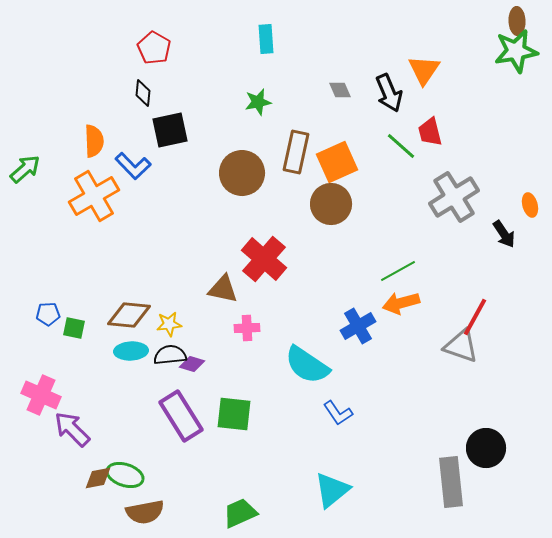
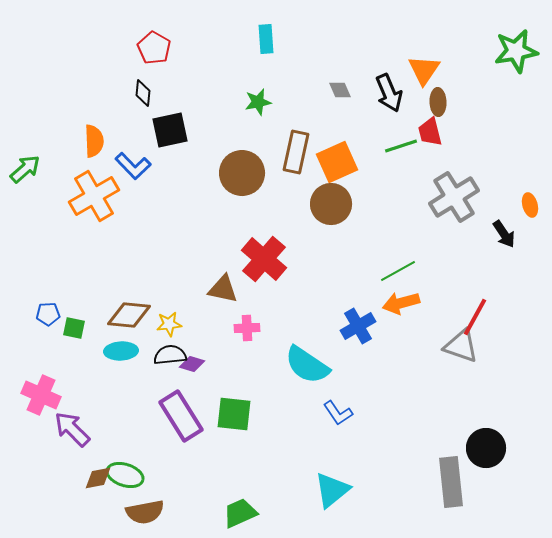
brown ellipse at (517, 21): moved 79 px left, 81 px down
green line at (401, 146): rotated 60 degrees counterclockwise
cyan ellipse at (131, 351): moved 10 px left
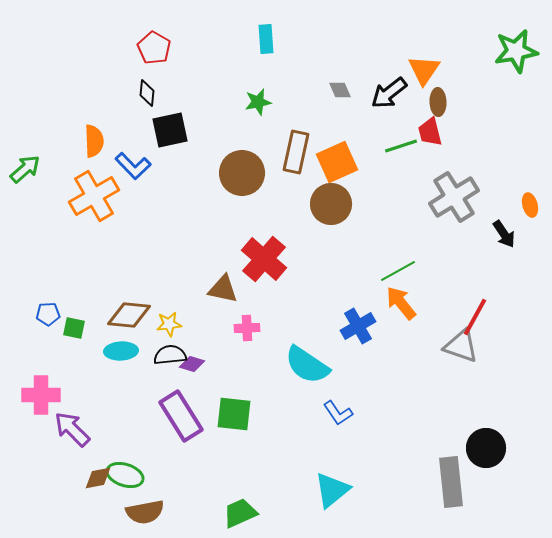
black diamond at (143, 93): moved 4 px right
black arrow at (389, 93): rotated 75 degrees clockwise
orange arrow at (401, 303): rotated 66 degrees clockwise
pink cross at (41, 395): rotated 24 degrees counterclockwise
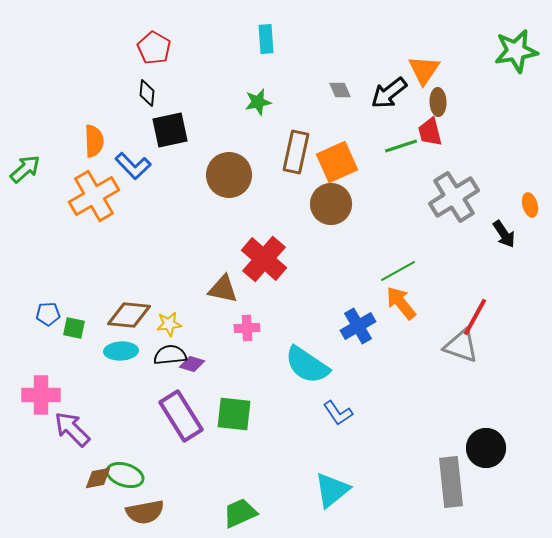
brown circle at (242, 173): moved 13 px left, 2 px down
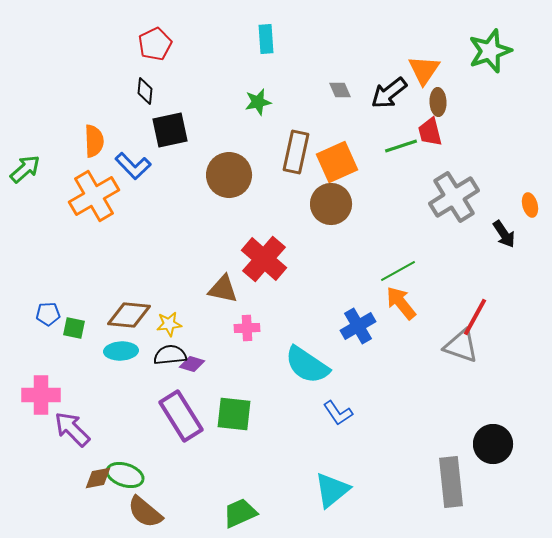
red pentagon at (154, 48): moved 1 px right, 4 px up; rotated 16 degrees clockwise
green star at (516, 51): moved 26 px left; rotated 9 degrees counterclockwise
black diamond at (147, 93): moved 2 px left, 2 px up
black circle at (486, 448): moved 7 px right, 4 px up
brown semicircle at (145, 512): rotated 51 degrees clockwise
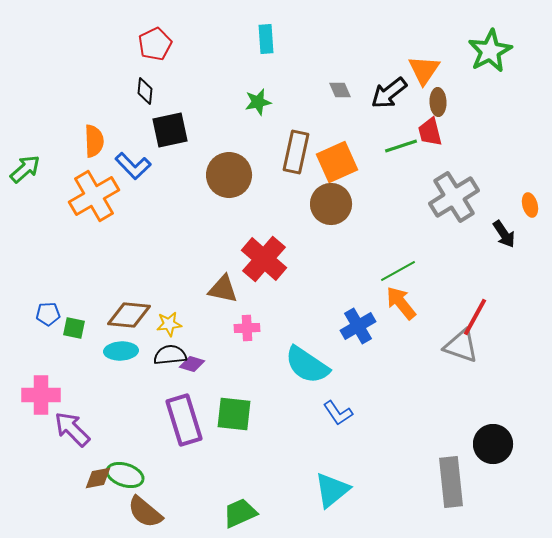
green star at (490, 51): rotated 9 degrees counterclockwise
purple rectangle at (181, 416): moved 3 px right, 4 px down; rotated 15 degrees clockwise
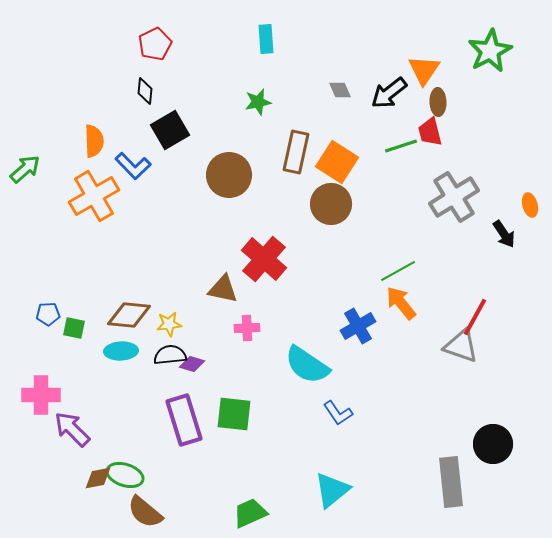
black square at (170, 130): rotated 18 degrees counterclockwise
orange square at (337, 162): rotated 33 degrees counterclockwise
green trapezoid at (240, 513): moved 10 px right
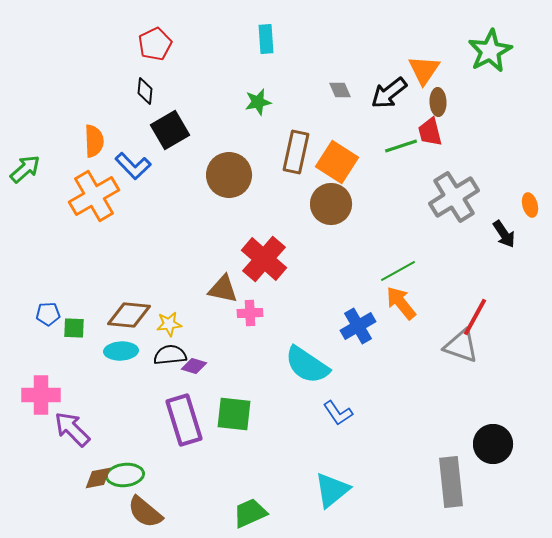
green square at (74, 328): rotated 10 degrees counterclockwise
pink cross at (247, 328): moved 3 px right, 15 px up
purple diamond at (192, 364): moved 2 px right, 2 px down
green ellipse at (125, 475): rotated 24 degrees counterclockwise
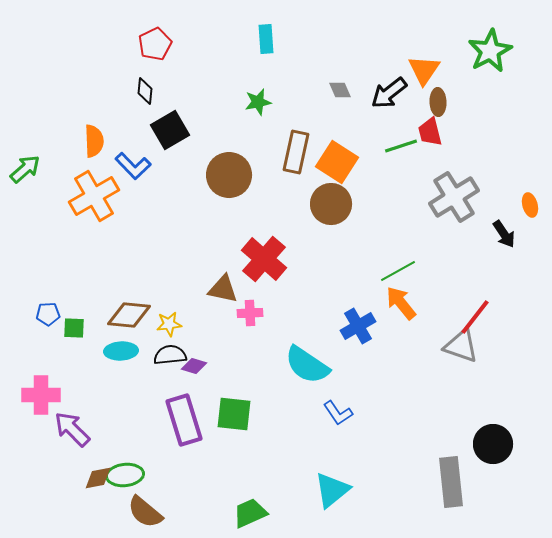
red line at (475, 317): rotated 9 degrees clockwise
